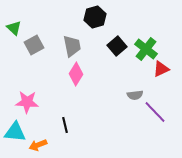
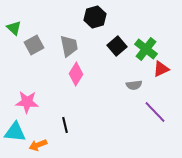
gray trapezoid: moved 3 px left
gray semicircle: moved 1 px left, 10 px up
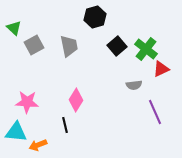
pink diamond: moved 26 px down
purple line: rotated 20 degrees clockwise
cyan triangle: moved 1 px right
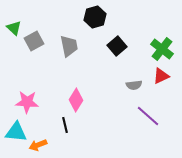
gray square: moved 4 px up
green cross: moved 16 px right
red triangle: moved 7 px down
purple line: moved 7 px left, 4 px down; rotated 25 degrees counterclockwise
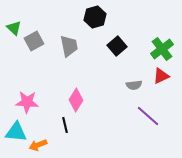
green cross: rotated 15 degrees clockwise
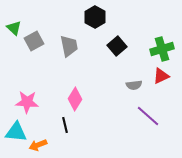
black hexagon: rotated 15 degrees counterclockwise
green cross: rotated 20 degrees clockwise
pink diamond: moved 1 px left, 1 px up
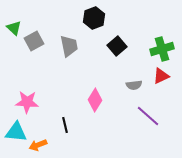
black hexagon: moved 1 px left, 1 px down; rotated 10 degrees clockwise
pink diamond: moved 20 px right, 1 px down
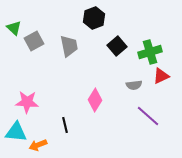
green cross: moved 12 px left, 3 px down
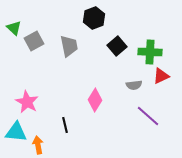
green cross: rotated 20 degrees clockwise
pink star: rotated 25 degrees clockwise
orange arrow: rotated 102 degrees clockwise
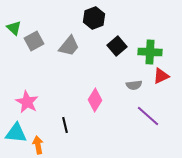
gray trapezoid: rotated 50 degrees clockwise
cyan triangle: moved 1 px down
